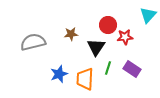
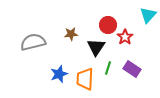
red star: rotated 28 degrees counterclockwise
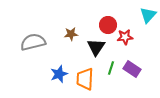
red star: rotated 28 degrees clockwise
green line: moved 3 px right
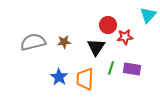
brown star: moved 7 px left, 8 px down
purple rectangle: rotated 24 degrees counterclockwise
blue star: moved 3 px down; rotated 18 degrees counterclockwise
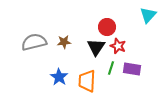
red circle: moved 1 px left, 2 px down
red star: moved 7 px left, 9 px down; rotated 28 degrees clockwise
gray semicircle: moved 1 px right
orange trapezoid: moved 2 px right, 2 px down
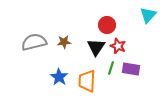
red circle: moved 2 px up
purple rectangle: moved 1 px left
